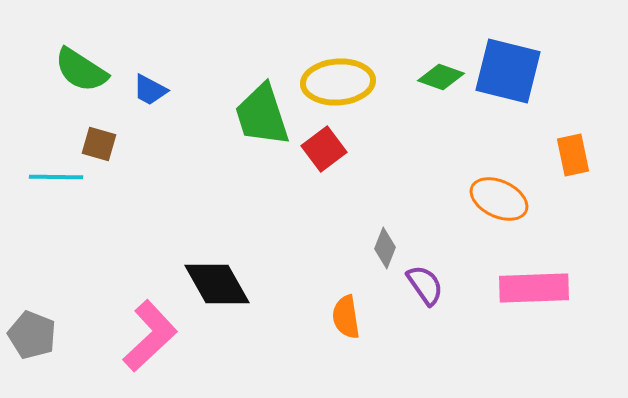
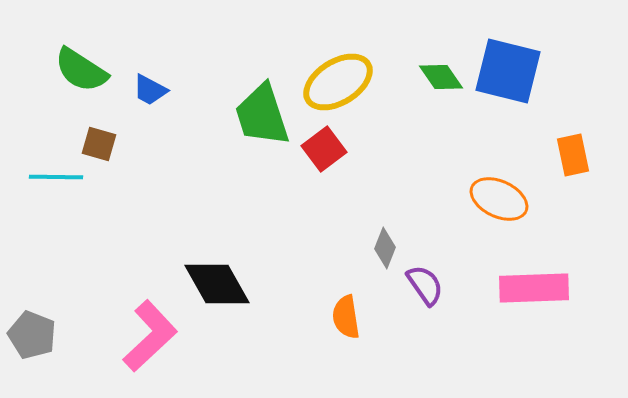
green diamond: rotated 36 degrees clockwise
yellow ellipse: rotated 28 degrees counterclockwise
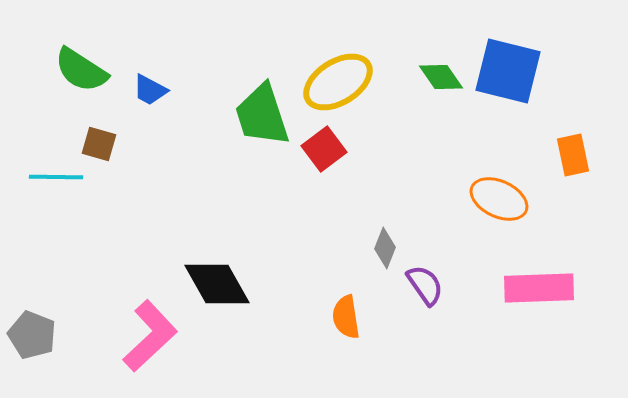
pink rectangle: moved 5 px right
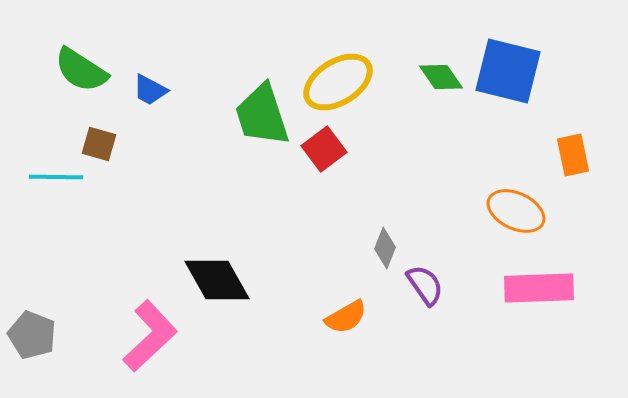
orange ellipse: moved 17 px right, 12 px down
black diamond: moved 4 px up
orange semicircle: rotated 111 degrees counterclockwise
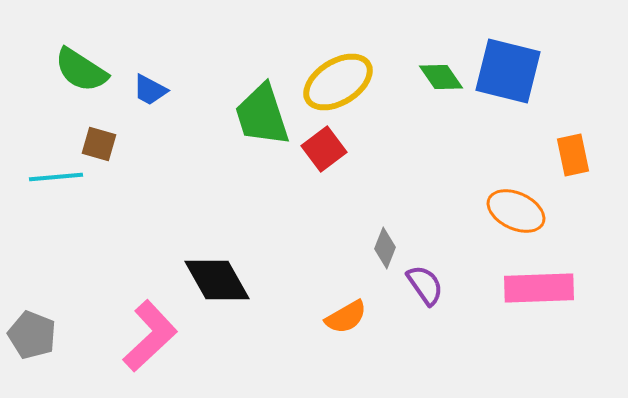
cyan line: rotated 6 degrees counterclockwise
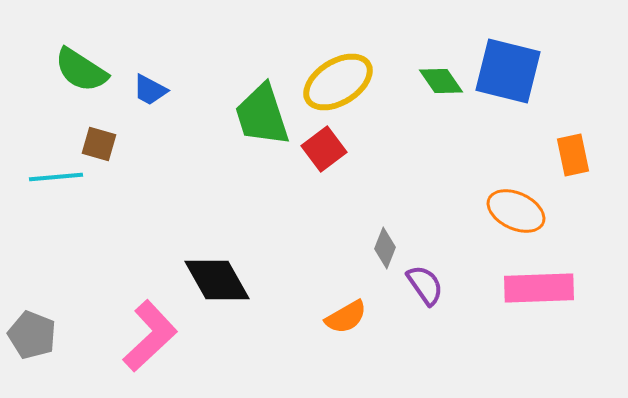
green diamond: moved 4 px down
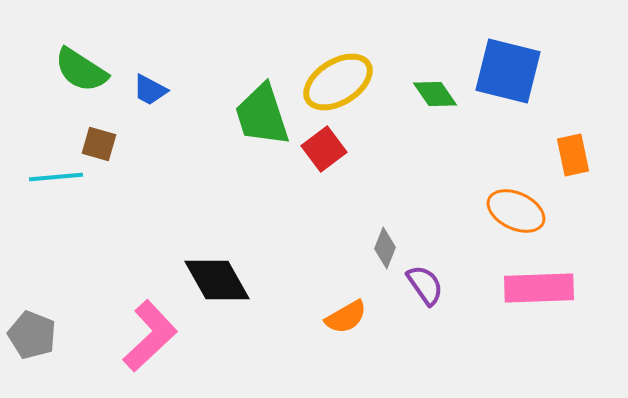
green diamond: moved 6 px left, 13 px down
